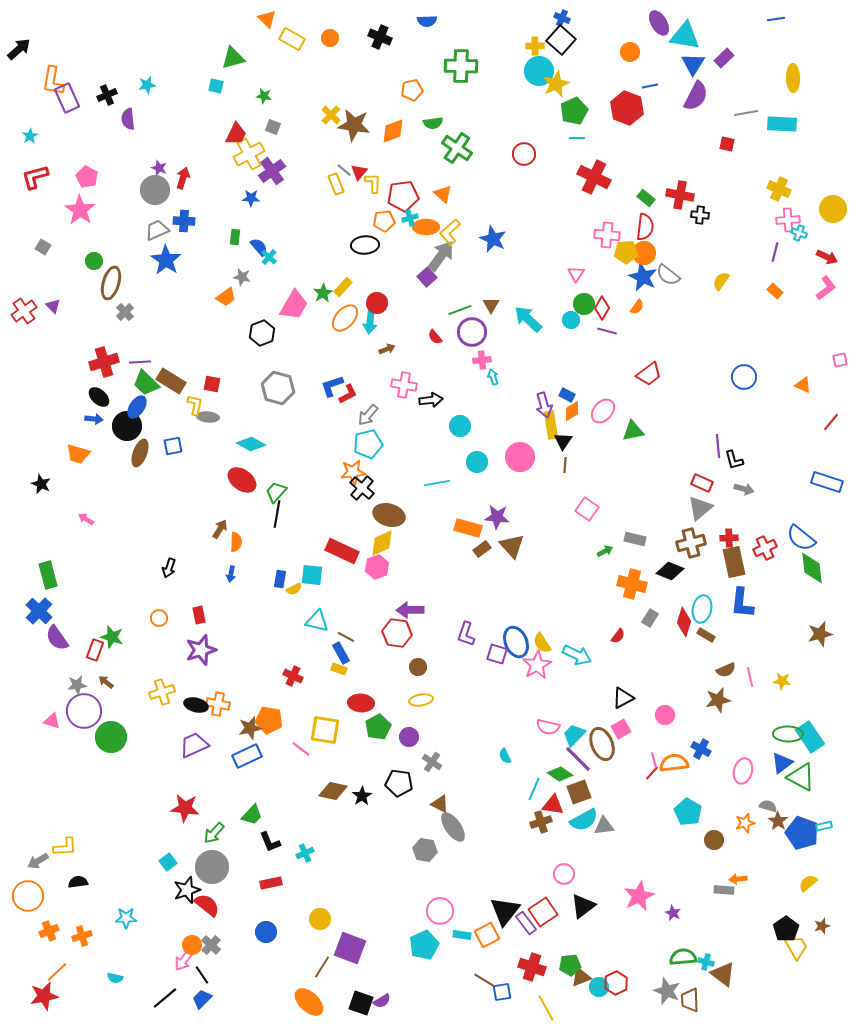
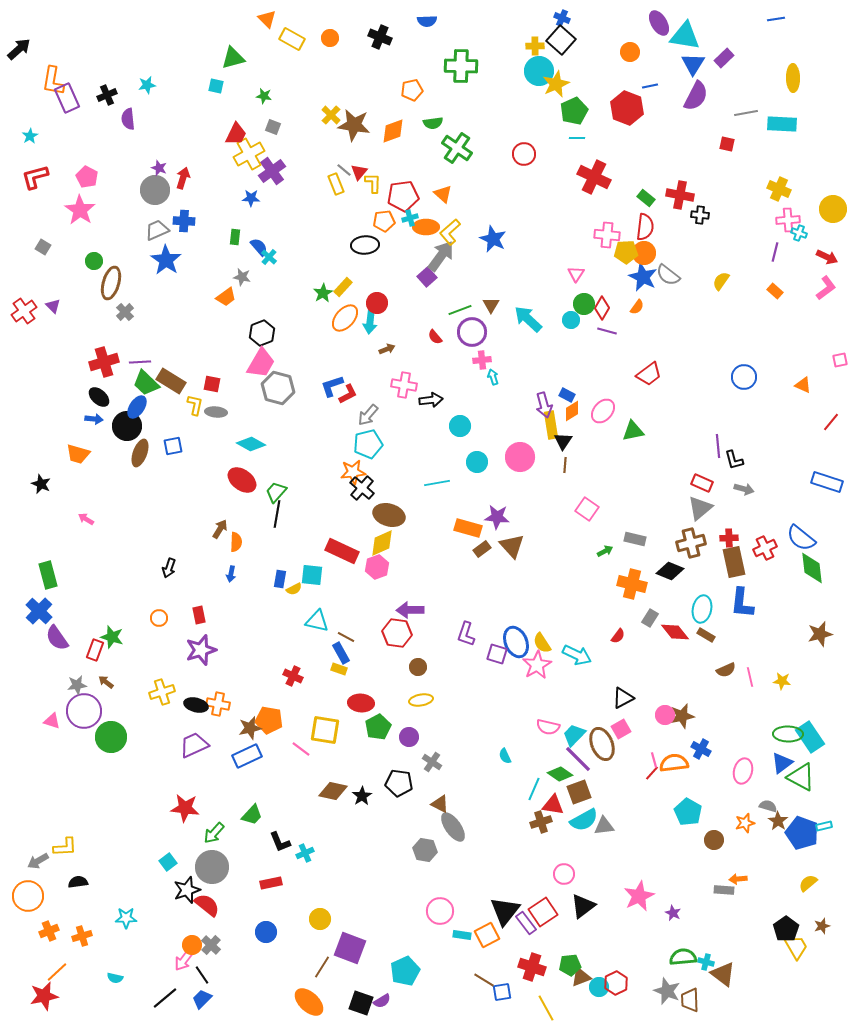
pink trapezoid at (294, 305): moved 33 px left, 58 px down
gray ellipse at (208, 417): moved 8 px right, 5 px up
red diamond at (684, 622): moved 9 px left, 10 px down; rotated 56 degrees counterclockwise
brown star at (718, 700): moved 36 px left, 16 px down
black L-shape at (270, 842): moved 10 px right
cyan pentagon at (424, 945): moved 19 px left, 26 px down
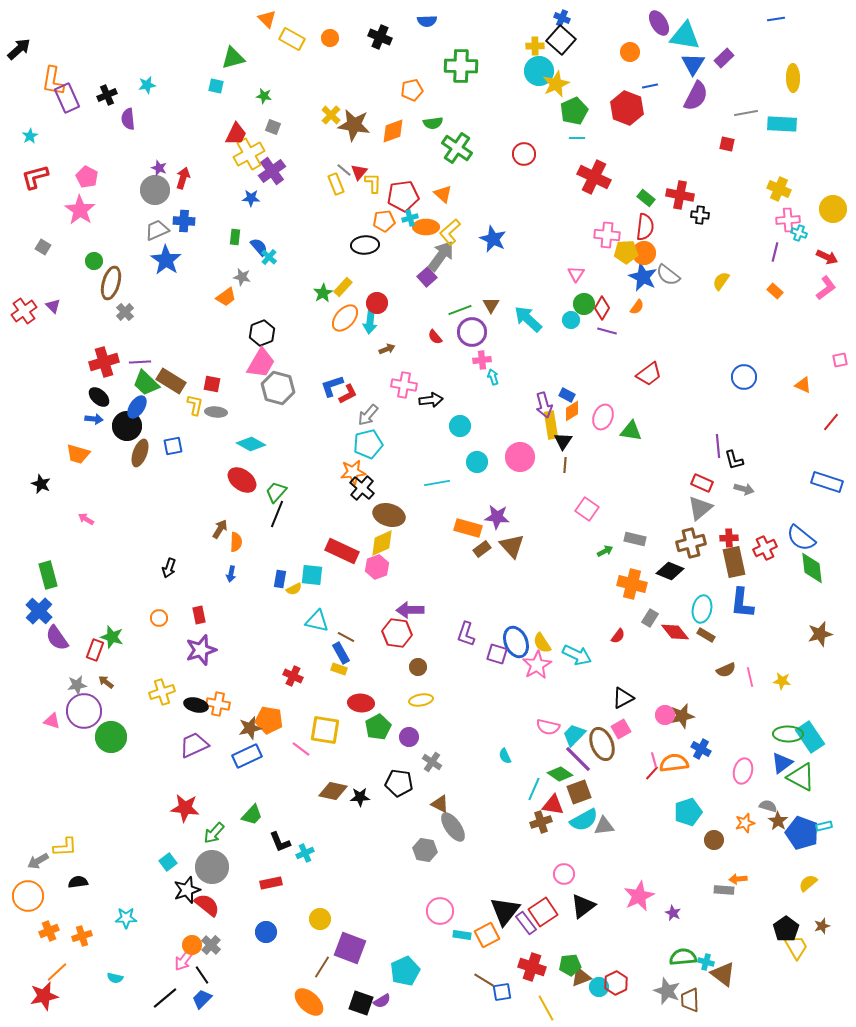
pink ellipse at (603, 411): moved 6 px down; rotated 20 degrees counterclockwise
green triangle at (633, 431): moved 2 px left; rotated 20 degrees clockwise
black line at (277, 514): rotated 12 degrees clockwise
black star at (362, 796): moved 2 px left, 1 px down; rotated 30 degrees clockwise
cyan pentagon at (688, 812): rotated 24 degrees clockwise
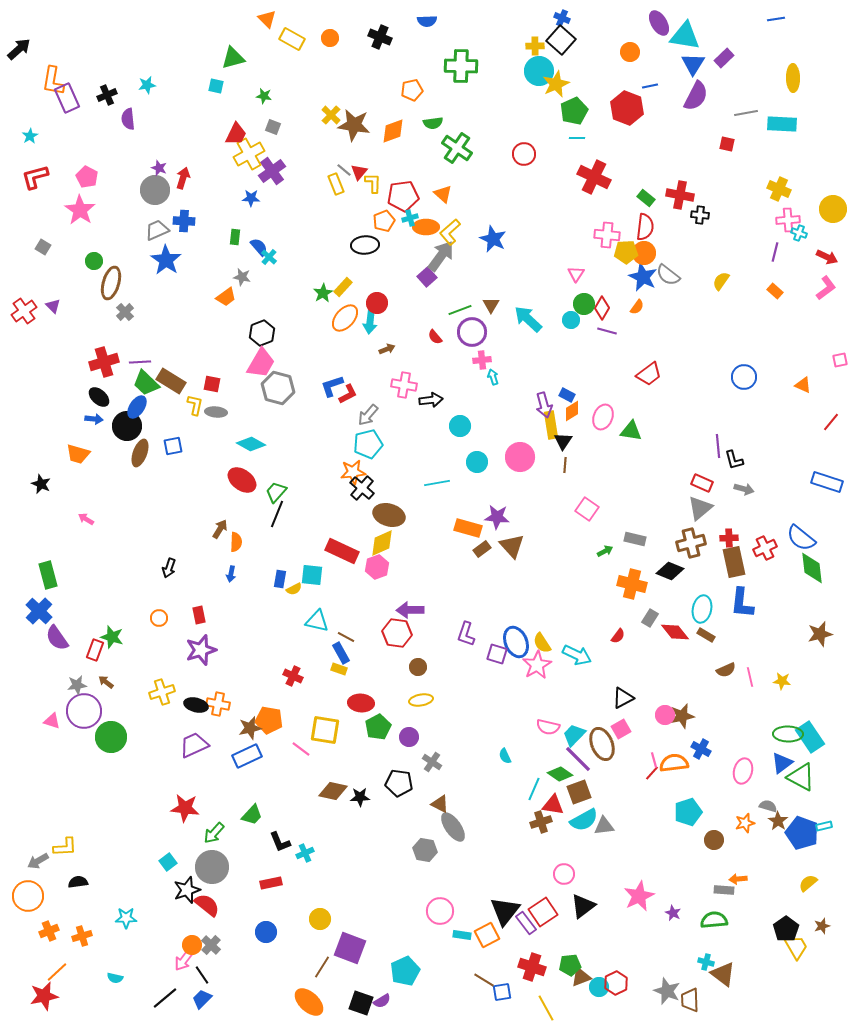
orange pentagon at (384, 221): rotated 15 degrees counterclockwise
green semicircle at (683, 957): moved 31 px right, 37 px up
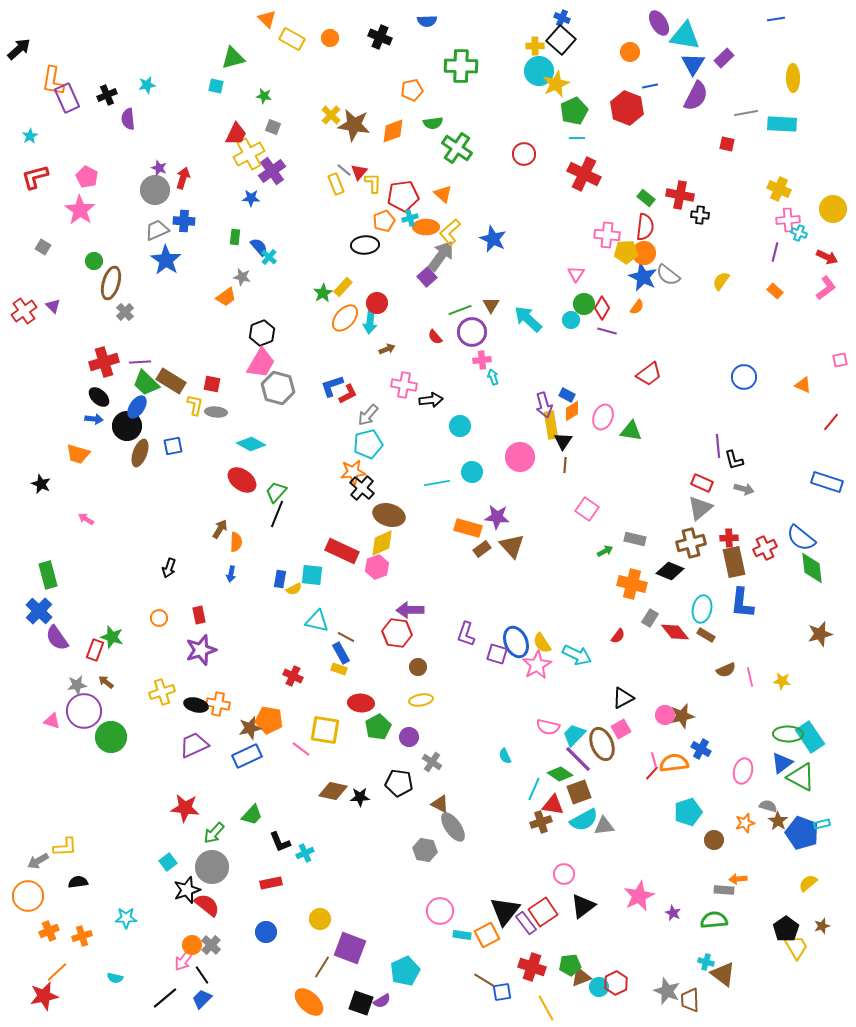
red cross at (594, 177): moved 10 px left, 3 px up
cyan circle at (477, 462): moved 5 px left, 10 px down
cyan rectangle at (824, 826): moved 2 px left, 2 px up
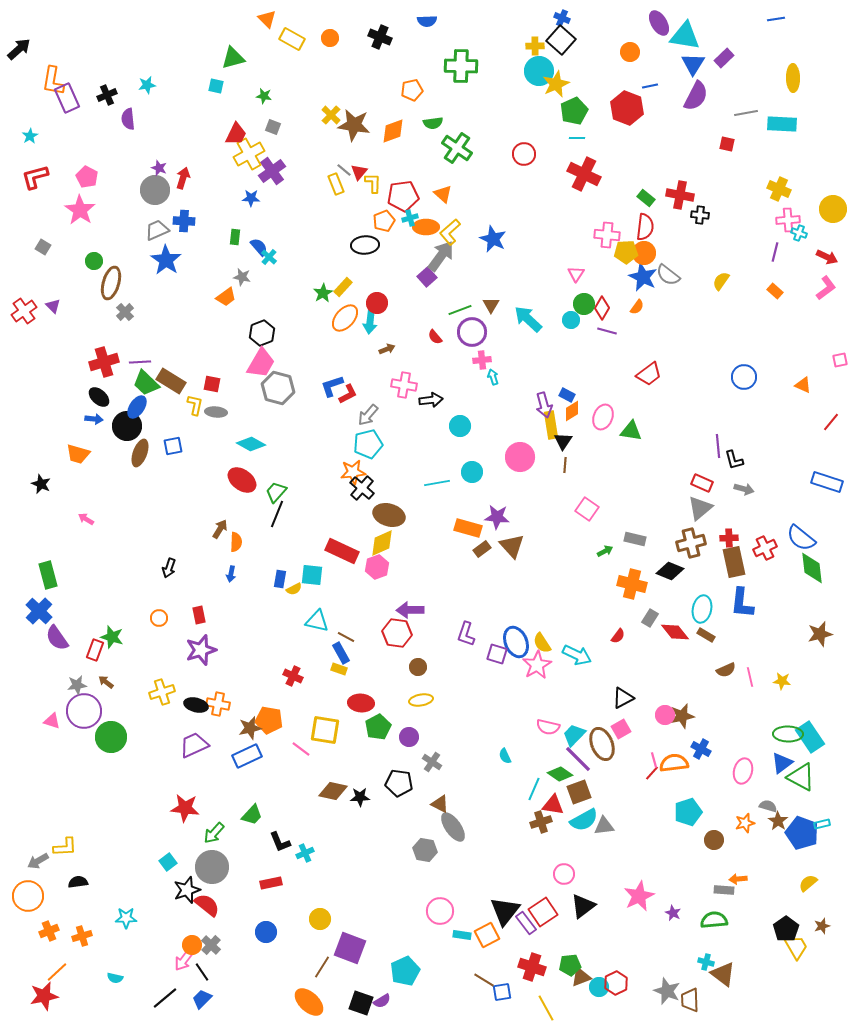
black line at (202, 975): moved 3 px up
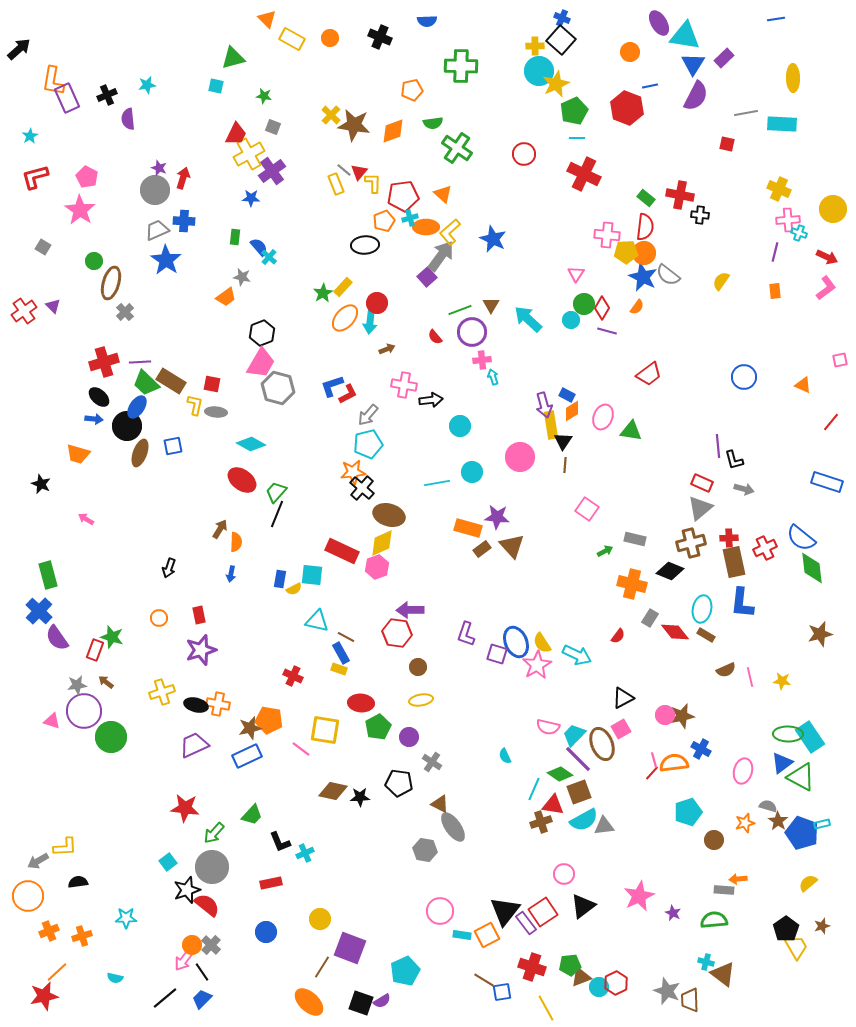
orange rectangle at (775, 291): rotated 42 degrees clockwise
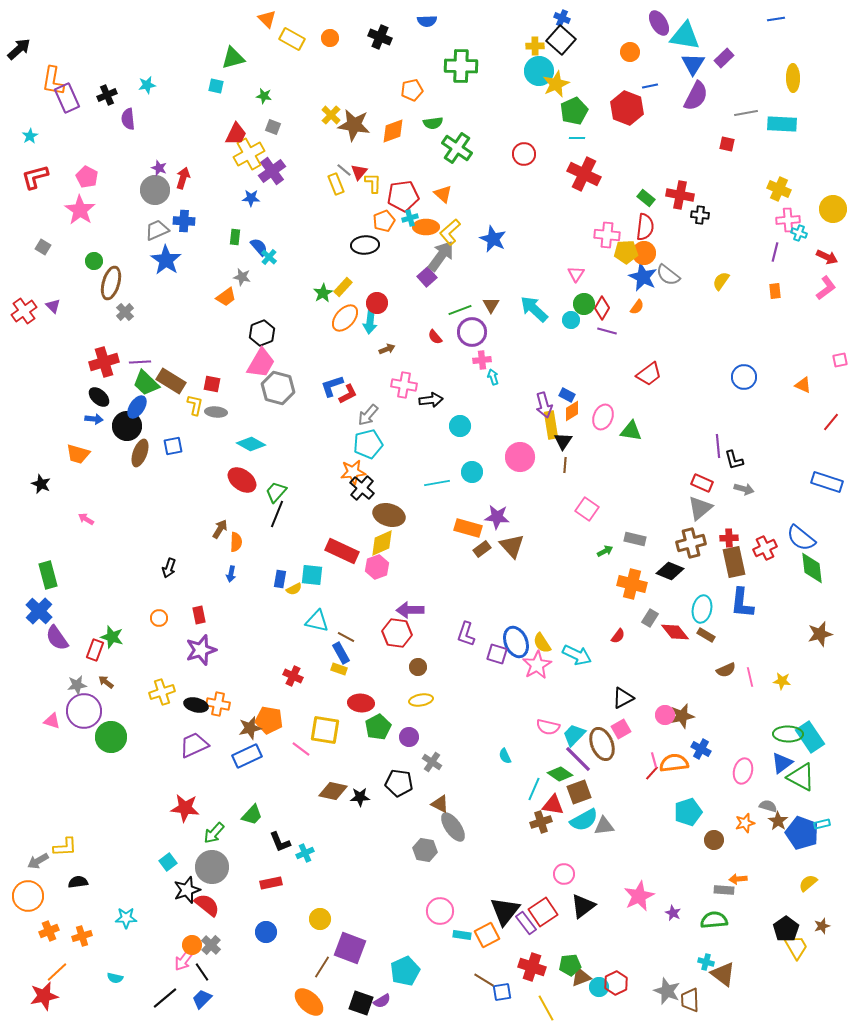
cyan arrow at (528, 319): moved 6 px right, 10 px up
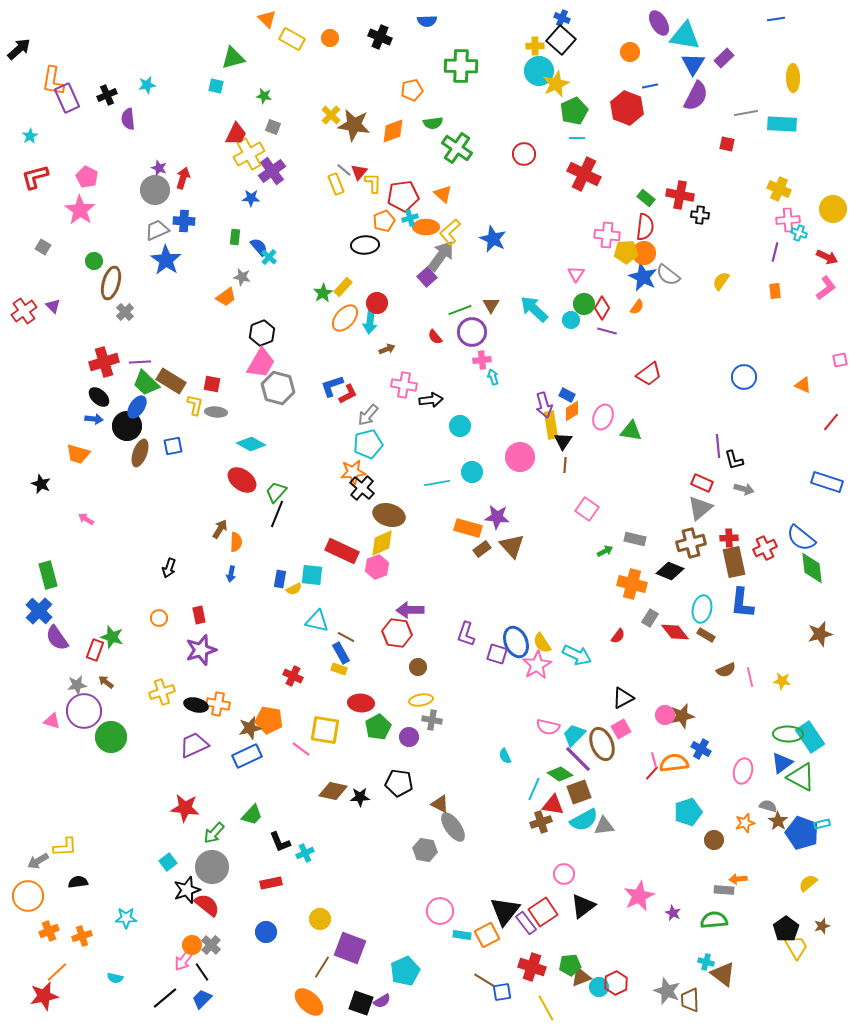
gray cross at (432, 762): moved 42 px up; rotated 24 degrees counterclockwise
